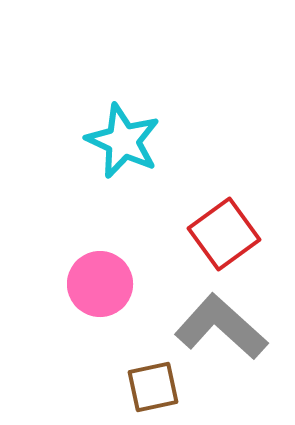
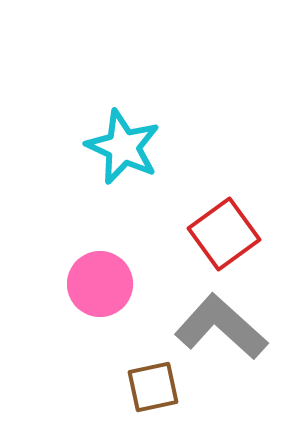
cyan star: moved 6 px down
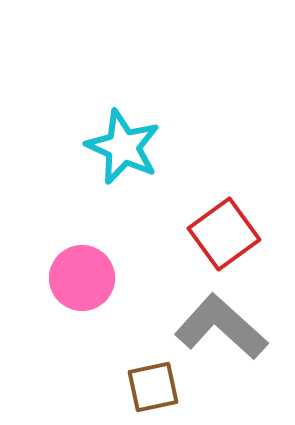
pink circle: moved 18 px left, 6 px up
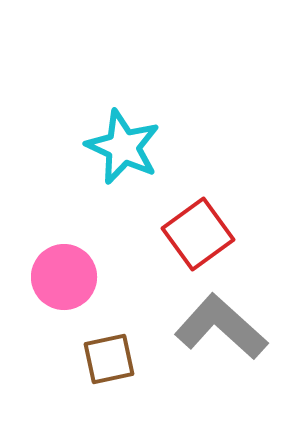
red square: moved 26 px left
pink circle: moved 18 px left, 1 px up
brown square: moved 44 px left, 28 px up
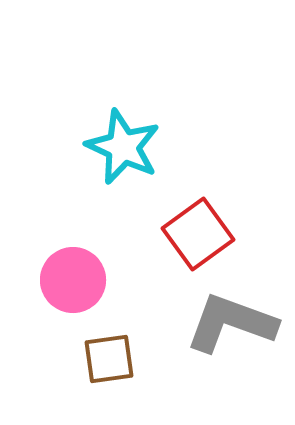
pink circle: moved 9 px right, 3 px down
gray L-shape: moved 10 px right, 4 px up; rotated 22 degrees counterclockwise
brown square: rotated 4 degrees clockwise
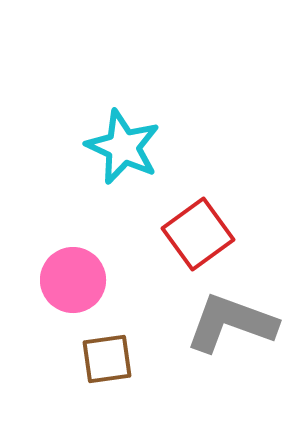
brown square: moved 2 px left
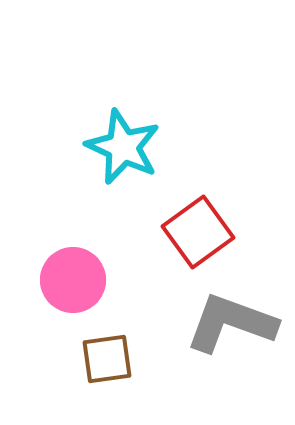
red square: moved 2 px up
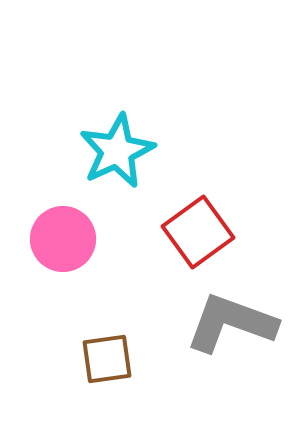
cyan star: moved 6 px left, 4 px down; rotated 22 degrees clockwise
pink circle: moved 10 px left, 41 px up
